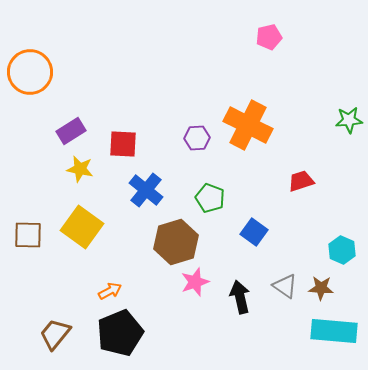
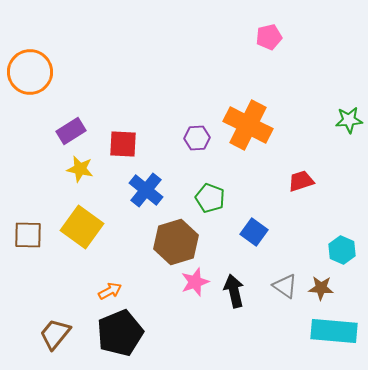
black arrow: moved 6 px left, 6 px up
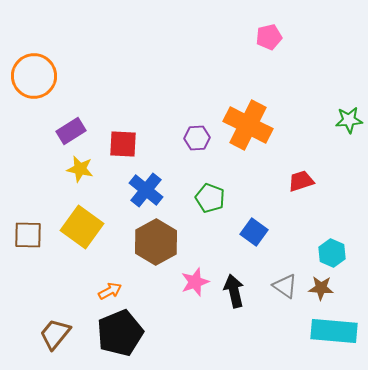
orange circle: moved 4 px right, 4 px down
brown hexagon: moved 20 px left; rotated 12 degrees counterclockwise
cyan hexagon: moved 10 px left, 3 px down
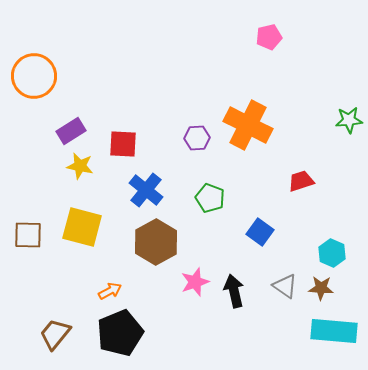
yellow star: moved 3 px up
yellow square: rotated 21 degrees counterclockwise
blue square: moved 6 px right
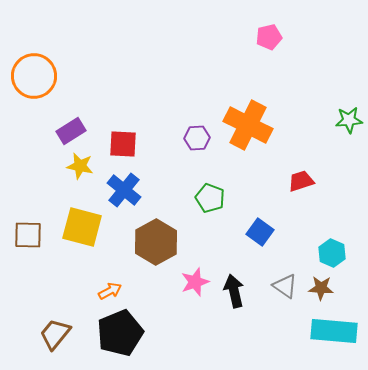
blue cross: moved 22 px left
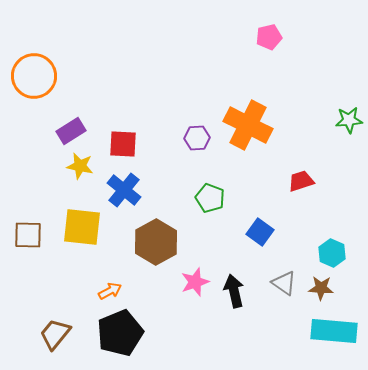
yellow square: rotated 9 degrees counterclockwise
gray triangle: moved 1 px left, 3 px up
